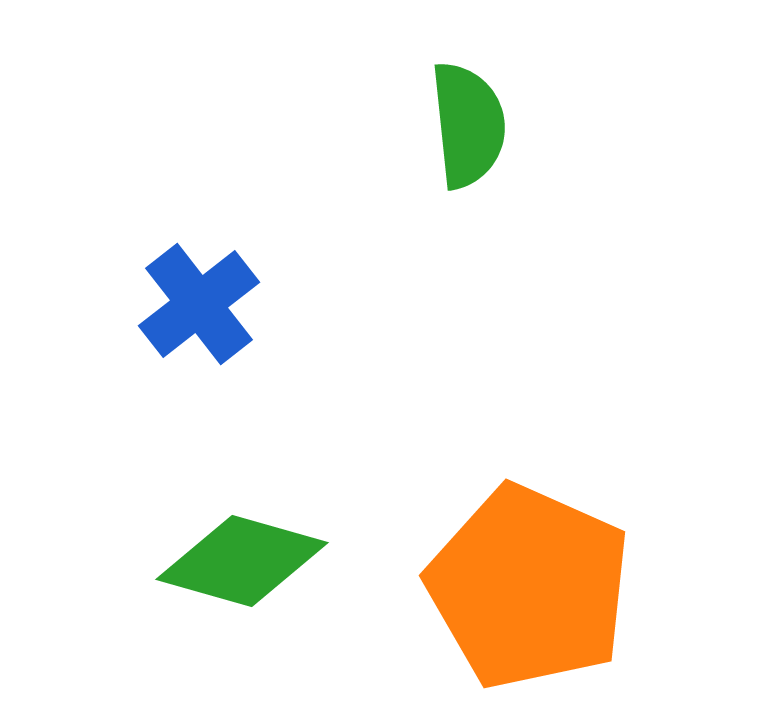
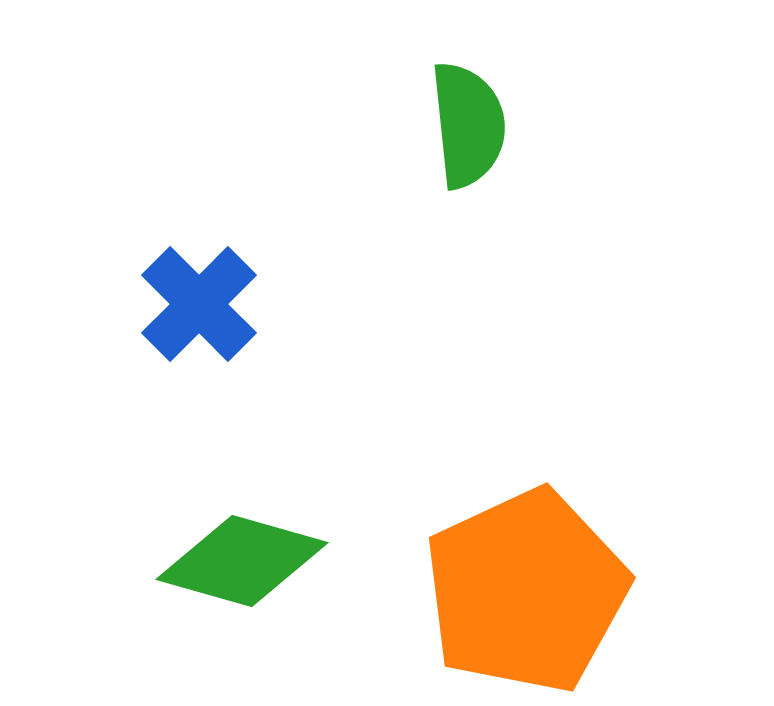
blue cross: rotated 7 degrees counterclockwise
orange pentagon: moved 3 px left, 4 px down; rotated 23 degrees clockwise
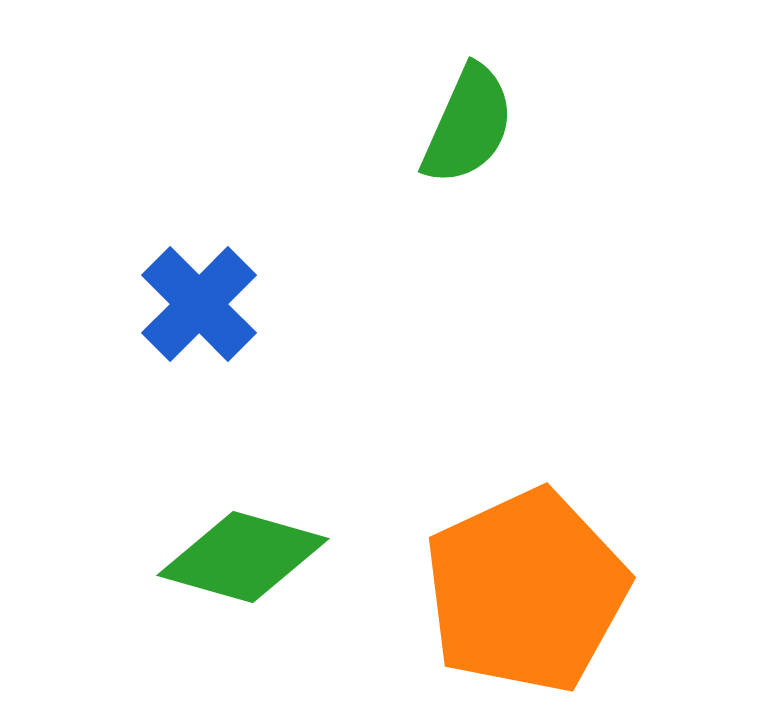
green semicircle: rotated 30 degrees clockwise
green diamond: moved 1 px right, 4 px up
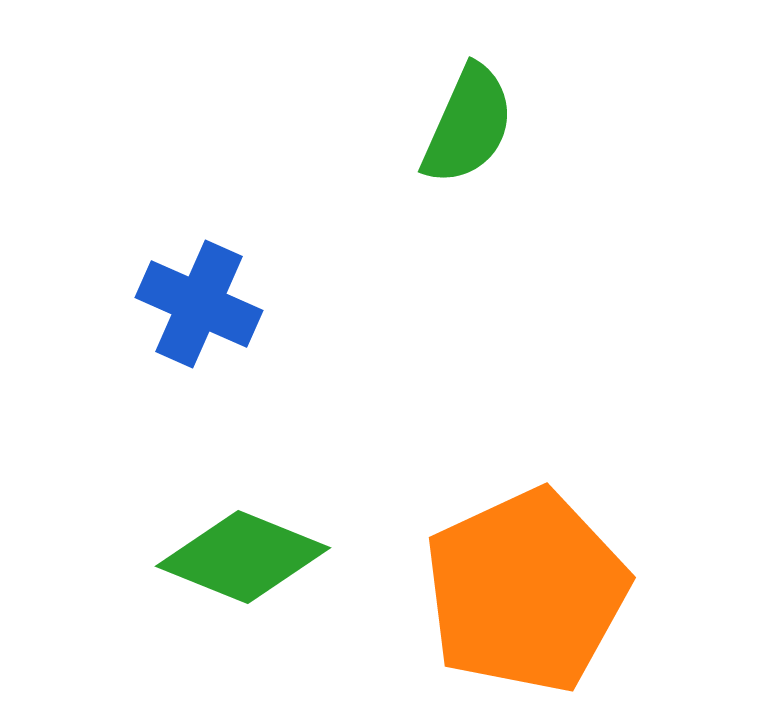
blue cross: rotated 21 degrees counterclockwise
green diamond: rotated 6 degrees clockwise
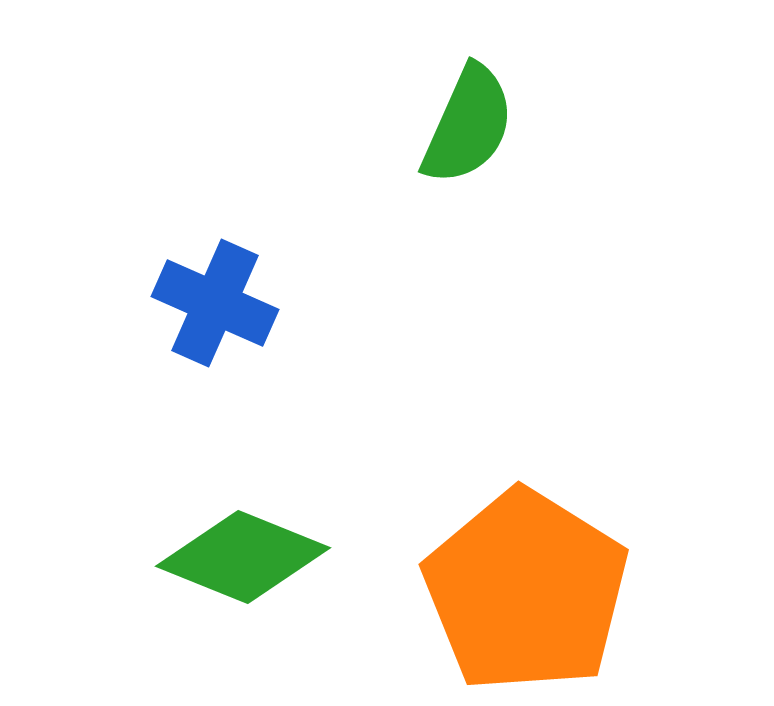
blue cross: moved 16 px right, 1 px up
orange pentagon: rotated 15 degrees counterclockwise
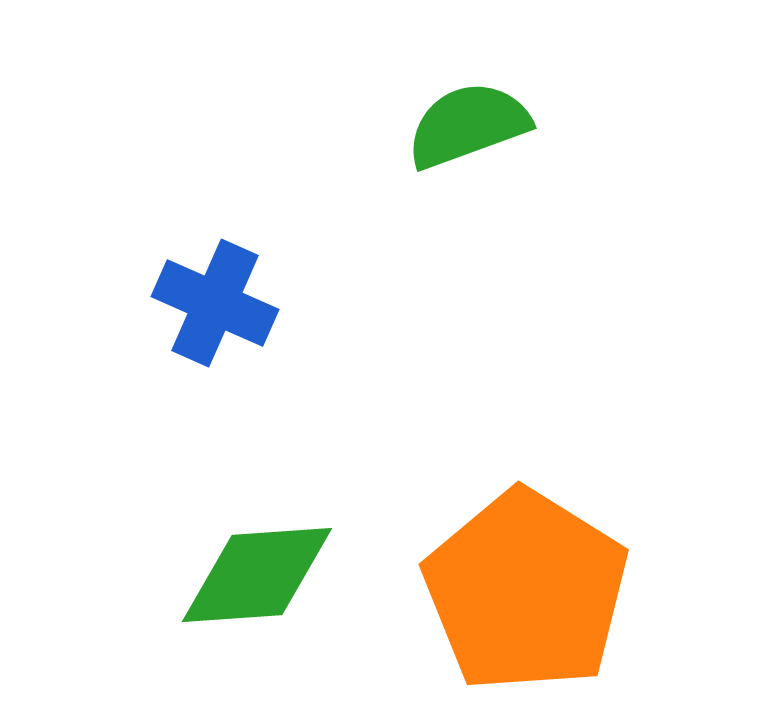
green semicircle: rotated 134 degrees counterclockwise
green diamond: moved 14 px right, 18 px down; rotated 26 degrees counterclockwise
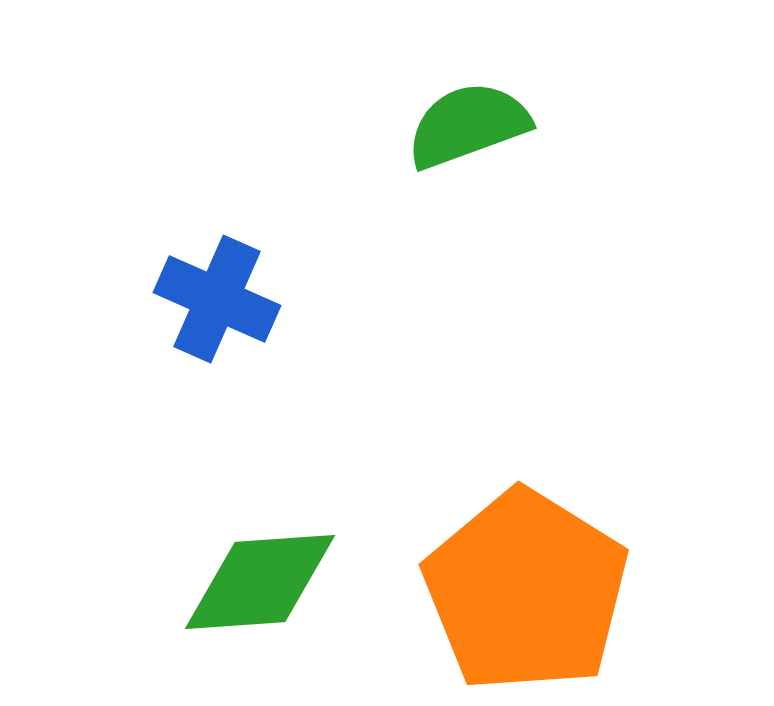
blue cross: moved 2 px right, 4 px up
green diamond: moved 3 px right, 7 px down
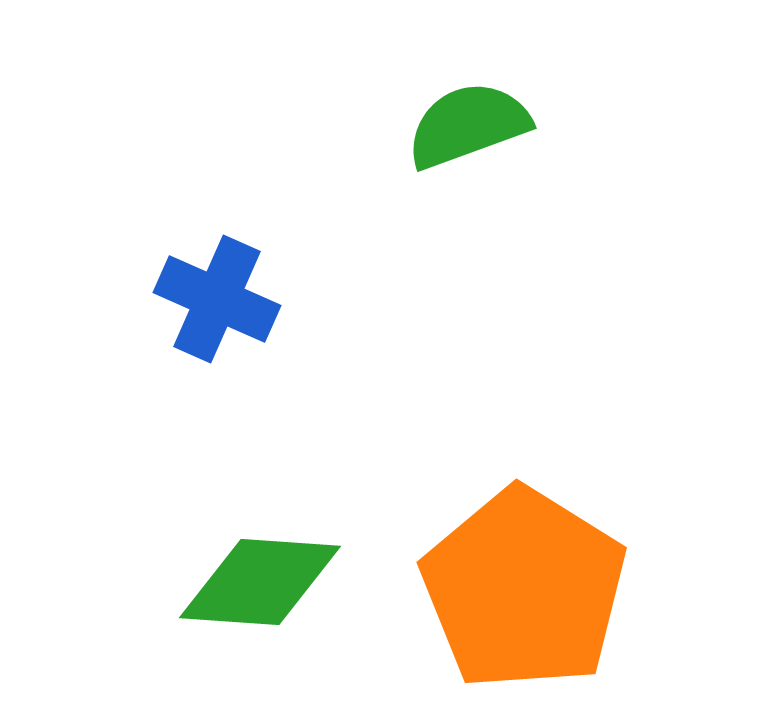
green diamond: rotated 8 degrees clockwise
orange pentagon: moved 2 px left, 2 px up
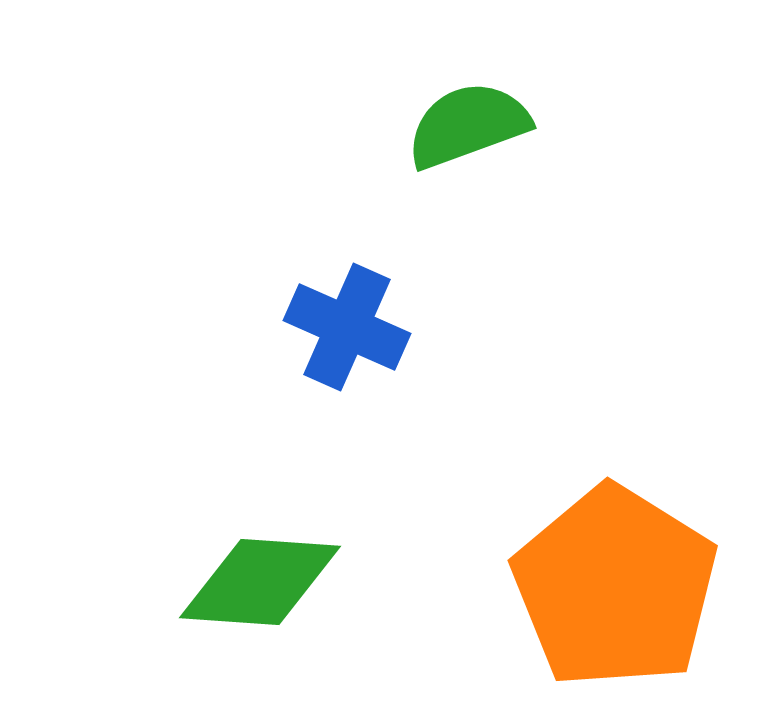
blue cross: moved 130 px right, 28 px down
orange pentagon: moved 91 px right, 2 px up
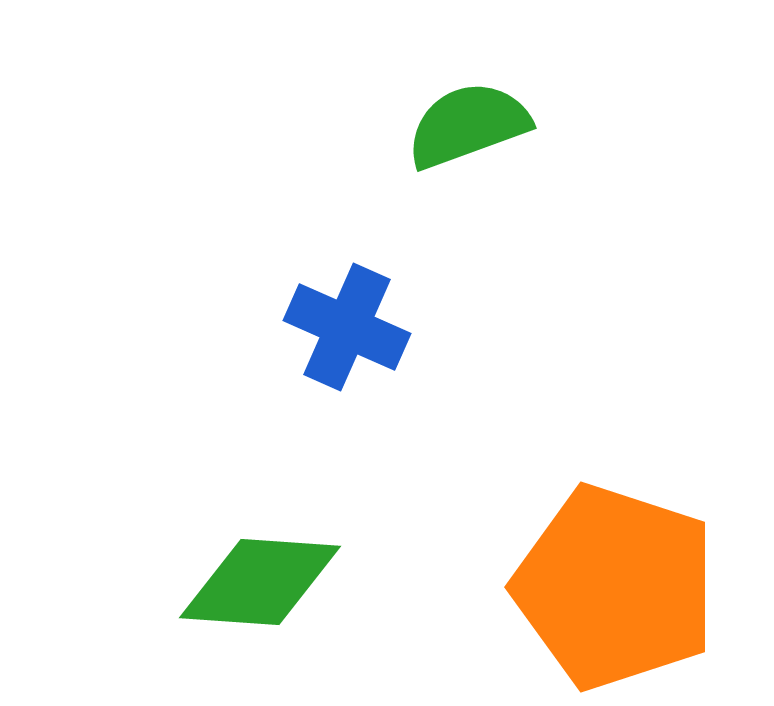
orange pentagon: rotated 14 degrees counterclockwise
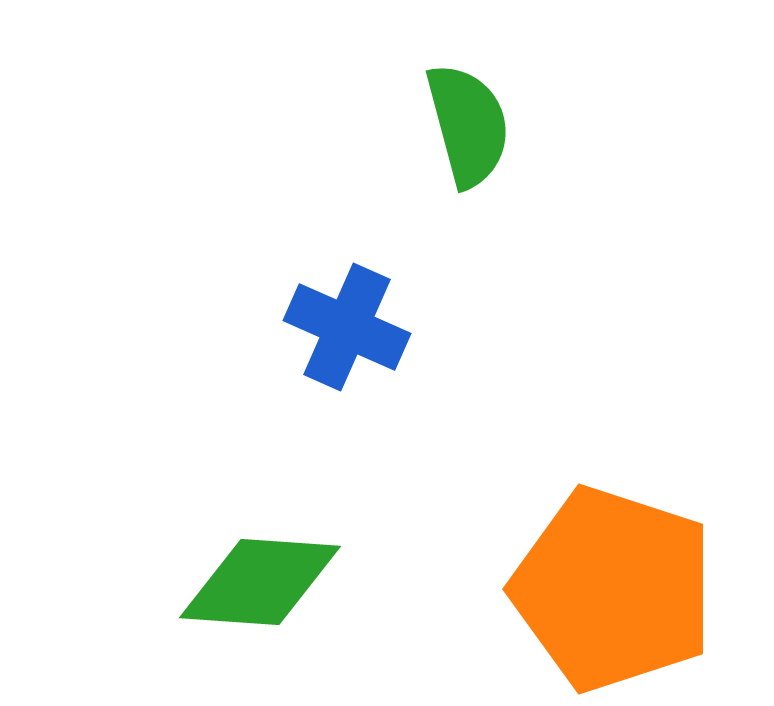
green semicircle: rotated 95 degrees clockwise
orange pentagon: moved 2 px left, 2 px down
